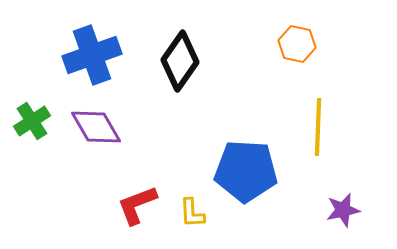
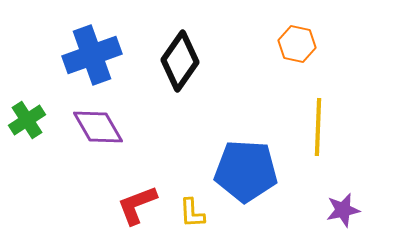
green cross: moved 5 px left, 1 px up
purple diamond: moved 2 px right
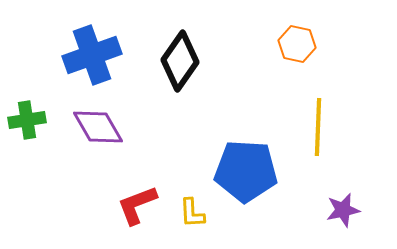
green cross: rotated 24 degrees clockwise
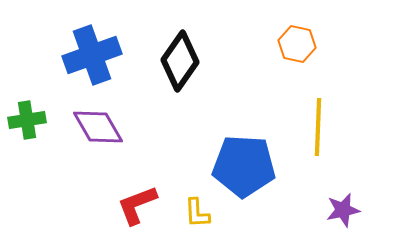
blue pentagon: moved 2 px left, 5 px up
yellow L-shape: moved 5 px right
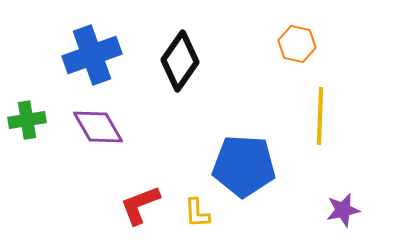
yellow line: moved 2 px right, 11 px up
red L-shape: moved 3 px right
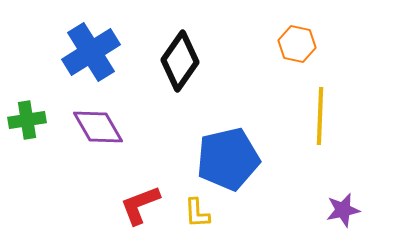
blue cross: moved 1 px left, 3 px up; rotated 12 degrees counterclockwise
blue pentagon: moved 16 px left, 7 px up; rotated 16 degrees counterclockwise
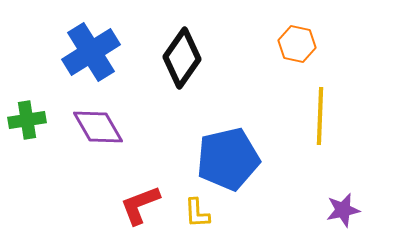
black diamond: moved 2 px right, 3 px up
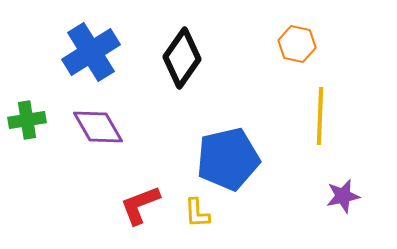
purple star: moved 14 px up
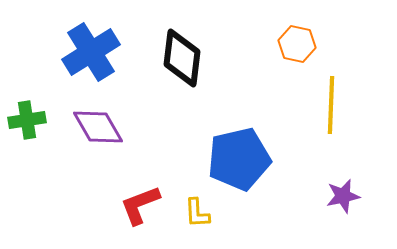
black diamond: rotated 28 degrees counterclockwise
yellow line: moved 11 px right, 11 px up
blue pentagon: moved 11 px right
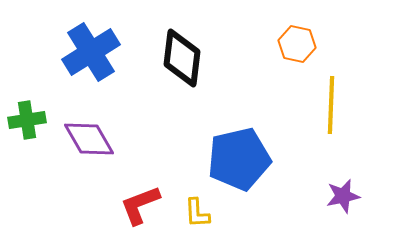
purple diamond: moved 9 px left, 12 px down
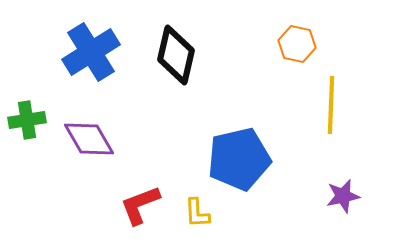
black diamond: moved 6 px left, 3 px up; rotated 6 degrees clockwise
